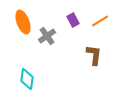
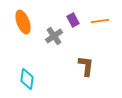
orange line: rotated 24 degrees clockwise
gray cross: moved 7 px right
brown L-shape: moved 8 px left, 11 px down
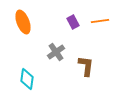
purple rectangle: moved 2 px down
gray cross: moved 2 px right, 16 px down
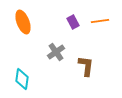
cyan diamond: moved 5 px left
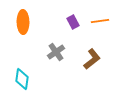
orange ellipse: rotated 20 degrees clockwise
brown L-shape: moved 6 px right, 7 px up; rotated 45 degrees clockwise
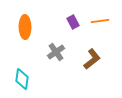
orange ellipse: moved 2 px right, 5 px down
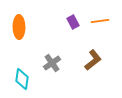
orange ellipse: moved 6 px left
gray cross: moved 4 px left, 11 px down
brown L-shape: moved 1 px right, 1 px down
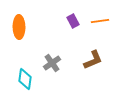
purple rectangle: moved 1 px up
brown L-shape: rotated 15 degrees clockwise
cyan diamond: moved 3 px right
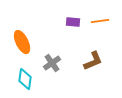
purple rectangle: moved 1 px down; rotated 56 degrees counterclockwise
orange ellipse: moved 3 px right, 15 px down; rotated 25 degrees counterclockwise
brown L-shape: moved 1 px down
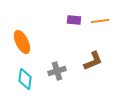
purple rectangle: moved 1 px right, 2 px up
gray cross: moved 5 px right, 8 px down; rotated 18 degrees clockwise
